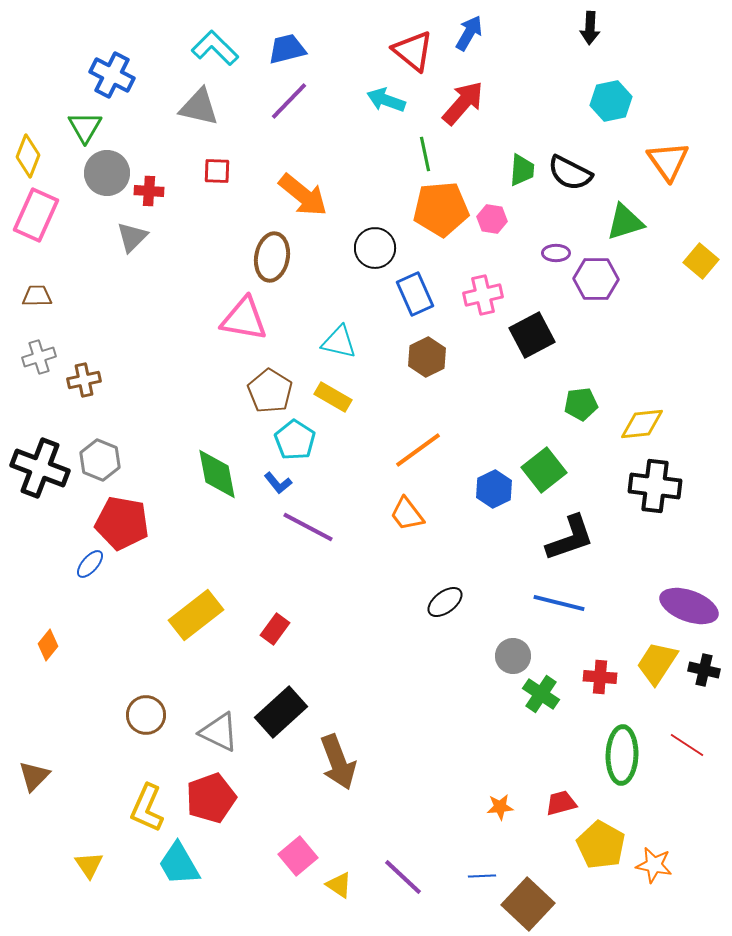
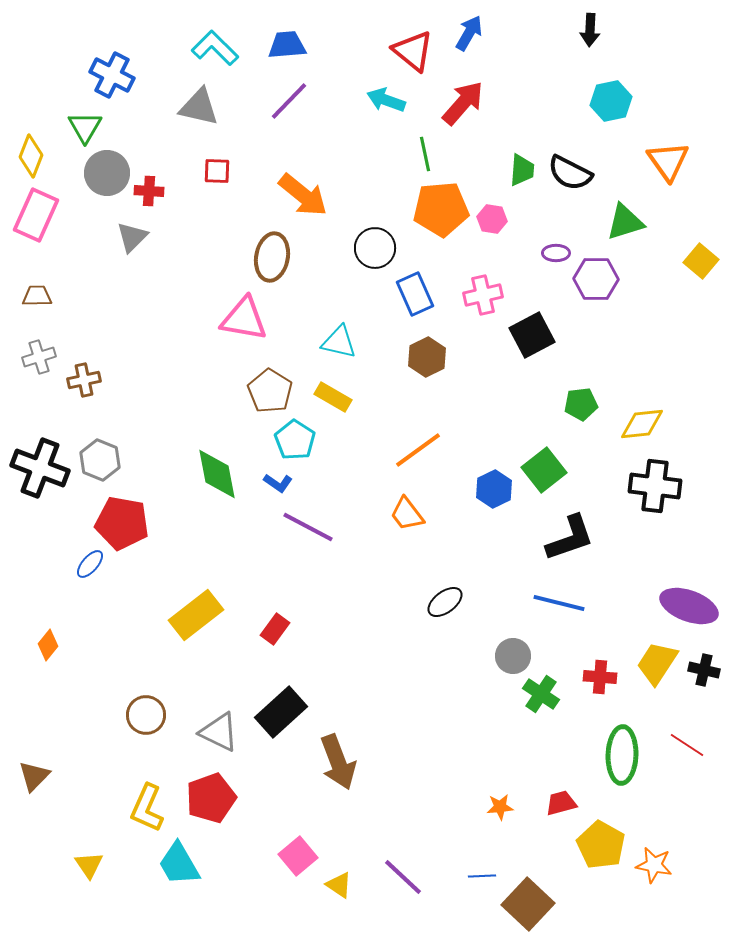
black arrow at (590, 28): moved 2 px down
blue trapezoid at (287, 49): moved 4 px up; rotated 9 degrees clockwise
yellow diamond at (28, 156): moved 3 px right
blue L-shape at (278, 483): rotated 16 degrees counterclockwise
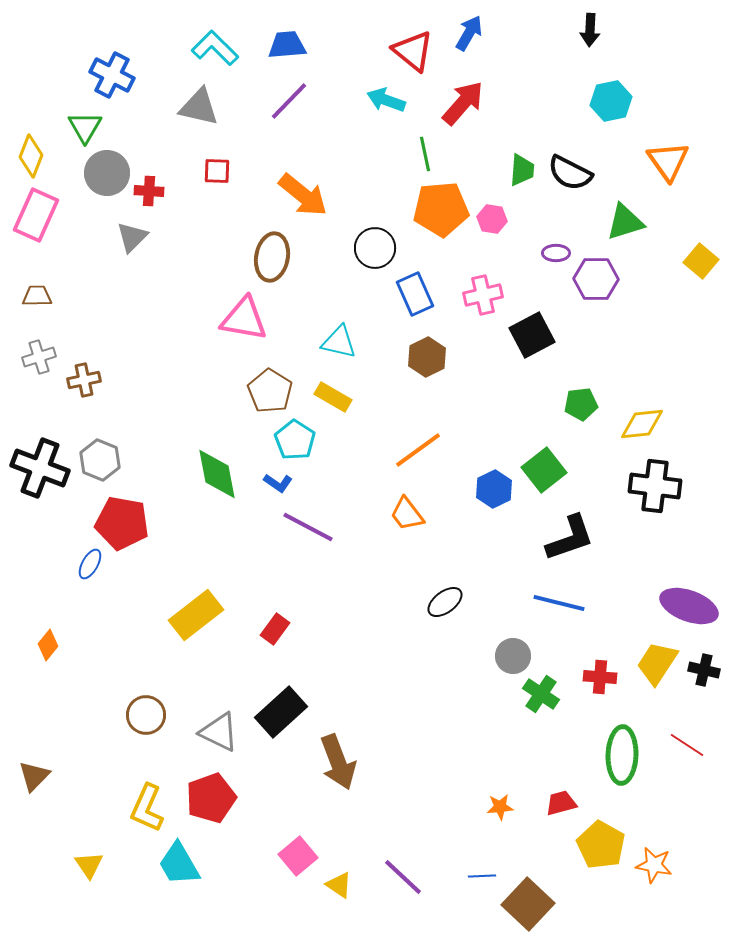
blue ellipse at (90, 564): rotated 12 degrees counterclockwise
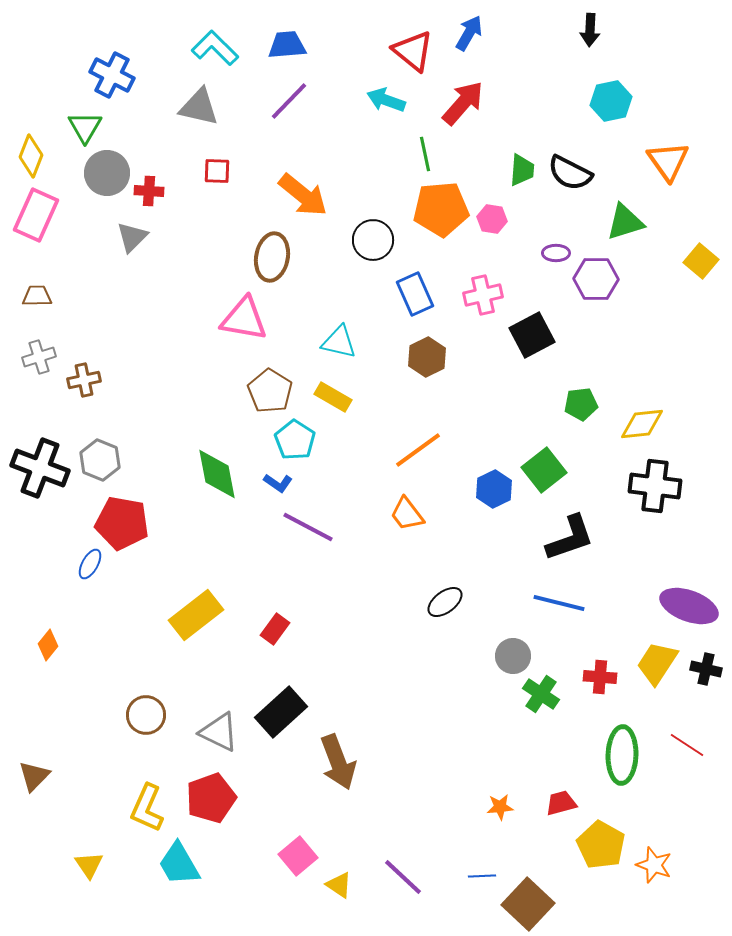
black circle at (375, 248): moved 2 px left, 8 px up
black cross at (704, 670): moved 2 px right, 1 px up
orange star at (654, 865): rotated 9 degrees clockwise
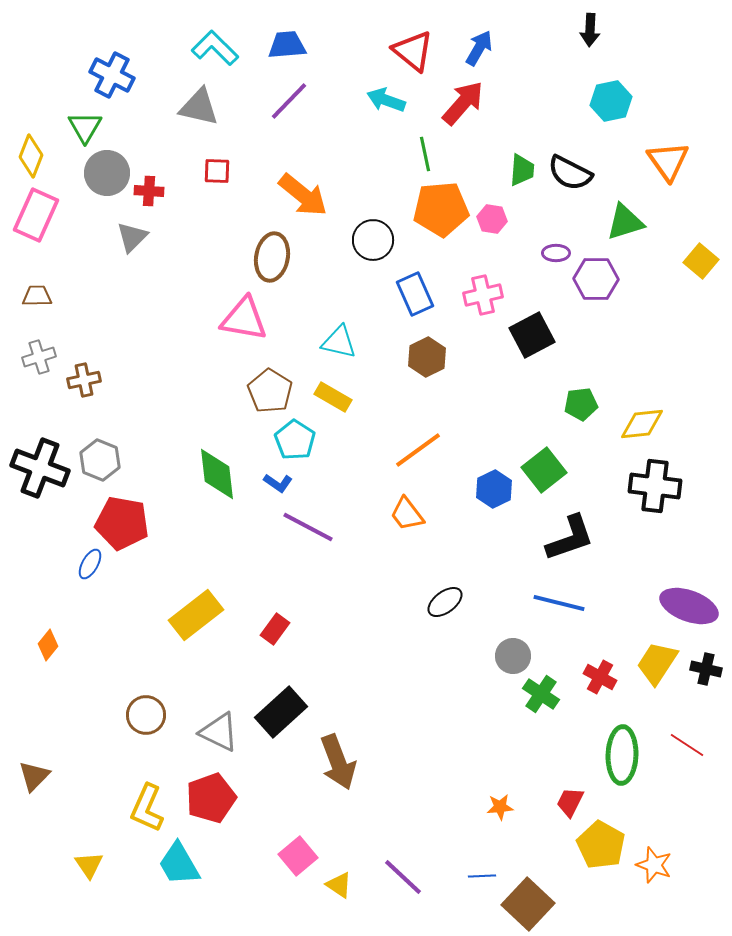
blue arrow at (469, 33): moved 10 px right, 15 px down
green diamond at (217, 474): rotated 4 degrees clockwise
red cross at (600, 677): rotated 24 degrees clockwise
red trapezoid at (561, 803): moved 9 px right, 1 px up; rotated 48 degrees counterclockwise
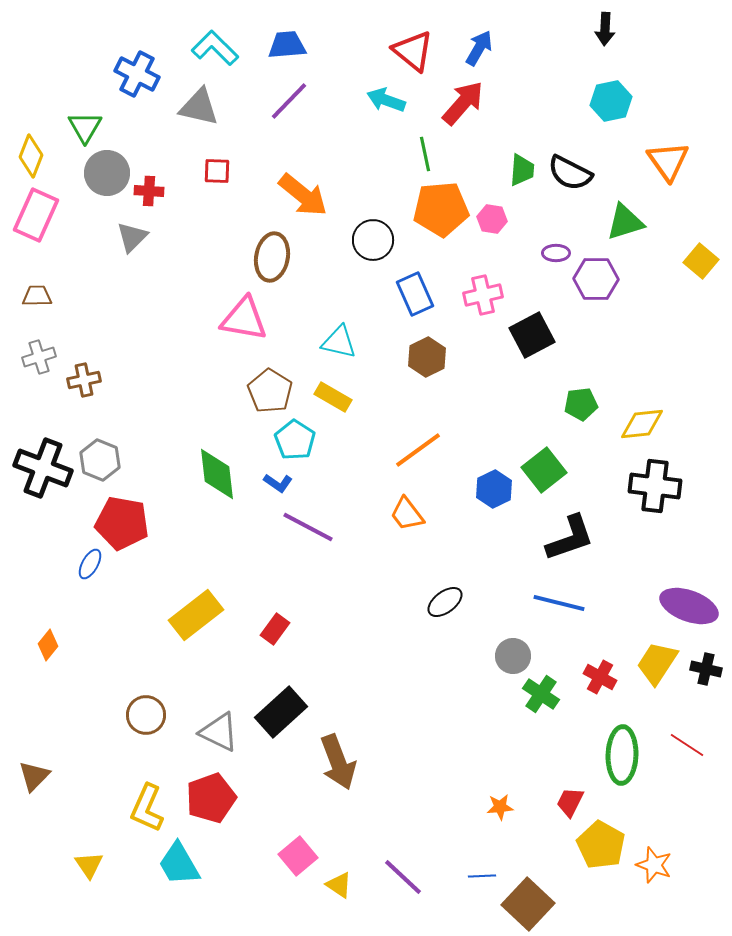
black arrow at (590, 30): moved 15 px right, 1 px up
blue cross at (112, 75): moved 25 px right, 1 px up
black cross at (40, 468): moved 3 px right
